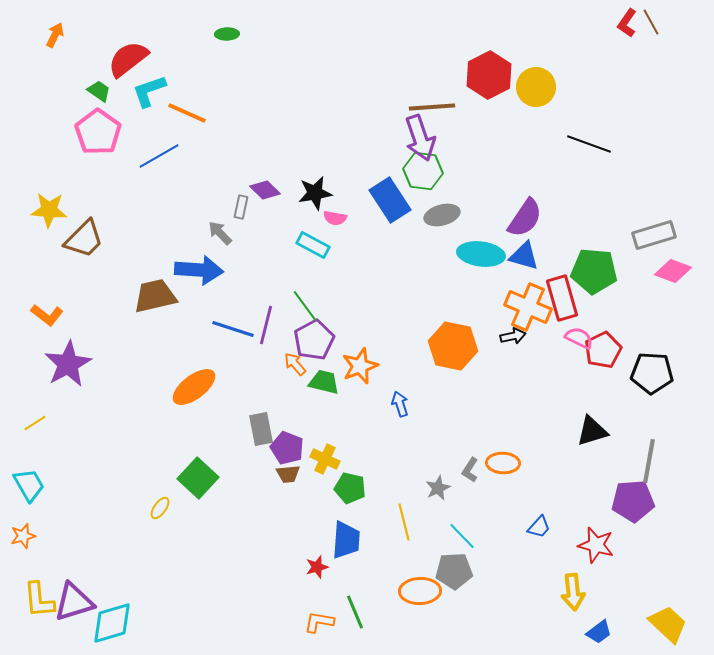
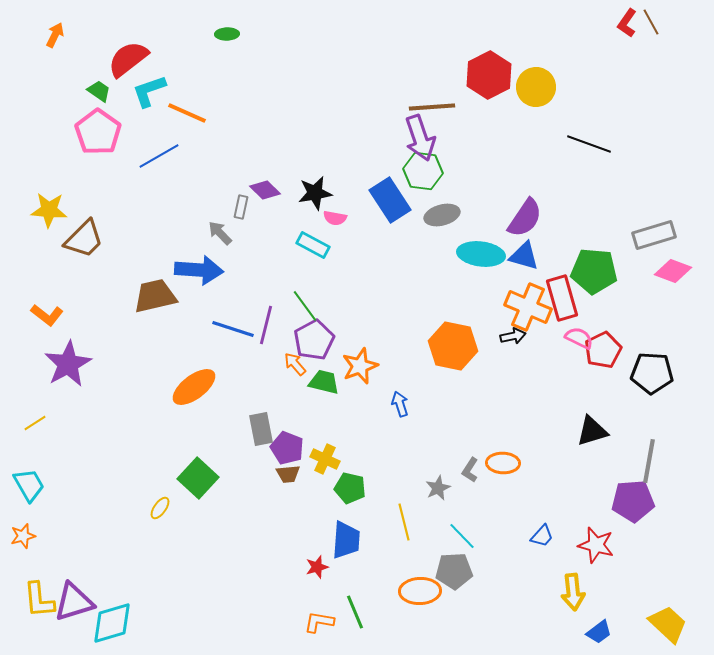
blue trapezoid at (539, 527): moved 3 px right, 9 px down
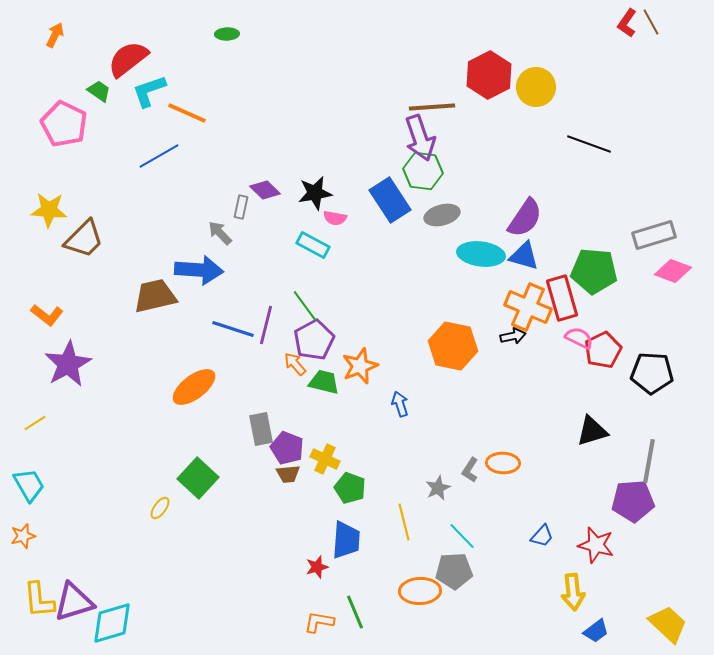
pink pentagon at (98, 132): moved 34 px left, 8 px up; rotated 9 degrees counterclockwise
green pentagon at (350, 488): rotated 8 degrees clockwise
blue trapezoid at (599, 632): moved 3 px left, 1 px up
